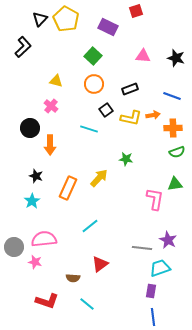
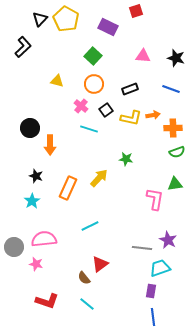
yellow triangle at (56, 81): moved 1 px right
blue line at (172, 96): moved 1 px left, 7 px up
pink cross at (51, 106): moved 30 px right
cyan line at (90, 226): rotated 12 degrees clockwise
pink star at (35, 262): moved 1 px right, 2 px down
brown semicircle at (73, 278): moved 11 px right; rotated 48 degrees clockwise
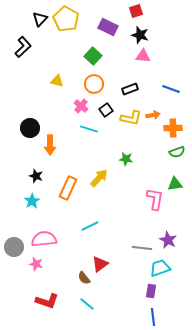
black star at (176, 58): moved 36 px left, 23 px up
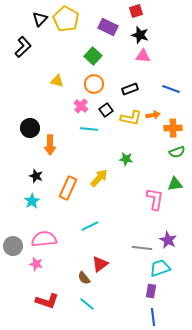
cyan line at (89, 129): rotated 12 degrees counterclockwise
gray circle at (14, 247): moved 1 px left, 1 px up
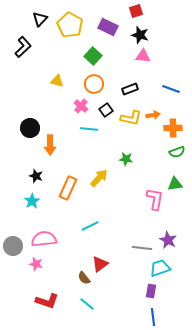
yellow pentagon at (66, 19): moved 4 px right, 6 px down
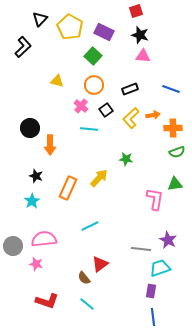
yellow pentagon at (70, 25): moved 2 px down
purple rectangle at (108, 27): moved 4 px left, 5 px down
orange circle at (94, 84): moved 1 px down
yellow L-shape at (131, 118): rotated 125 degrees clockwise
gray line at (142, 248): moved 1 px left, 1 px down
